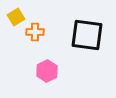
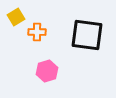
orange cross: moved 2 px right
pink hexagon: rotated 10 degrees clockwise
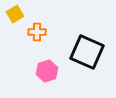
yellow square: moved 1 px left, 3 px up
black square: moved 17 px down; rotated 16 degrees clockwise
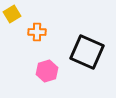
yellow square: moved 3 px left
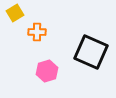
yellow square: moved 3 px right, 1 px up
black square: moved 4 px right
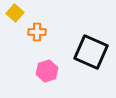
yellow square: rotated 18 degrees counterclockwise
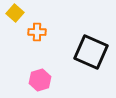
pink hexagon: moved 7 px left, 9 px down
